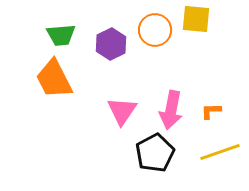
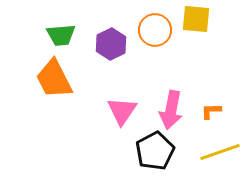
black pentagon: moved 2 px up
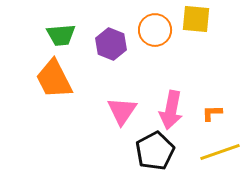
purple hexagon: rotated 12 degrees counterclockwise
orange L-shape: moved 1 px right, 2 px down
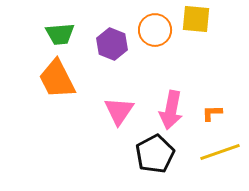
green trapezoid: moved 1 px left, 1 px up
purple hexagon: moved 1 px right
orange trapezoid: moved 3 px right
pink triangle: moved 3 px left
black pentagon: moved 3 px down
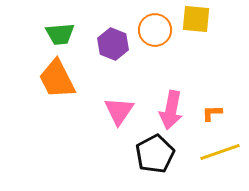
purple hexagon: moved 1 px right
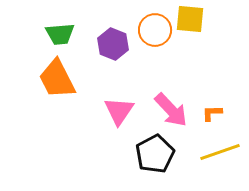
yellow square: moved 6 px left
pink arrow: rotated 54 degrees counterclockwise
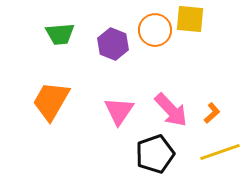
orange trapezoid: moved 6 px left, 22 px down; rotated 57 degrees clockwise
orange L-shape: rotated 140 degrees clockwise
black pentagon: rotated 9 degrees clockwise
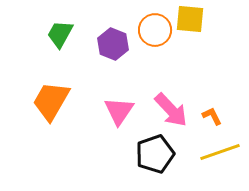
green trapezoid: rotated 124 degrees clockwise
orange L-shape: moved 3 px down; rotated 75 degrees counterclockwise
